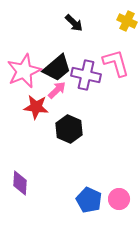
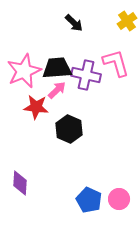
yellow cross: rotated 30 degrees clockwise
black trapezoid: rotated 144 degrees counterclockwise
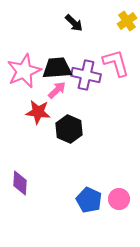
red star: moved 2 px right, 5 px down
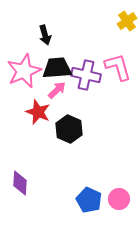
black arrow: moved 29 px left, 12 px down; rotated 30 degrees clockwise
pink L-shape: moved 2 px right, 4 px down
red star: rotated 15 degrees clockwise
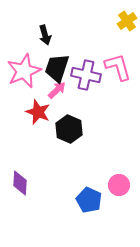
black trapezoid: rotated 68 degrees counterclockwise
pink circle: moved 14 px up
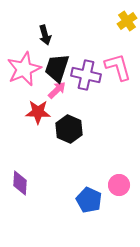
pink star: moved 2 px up
red star: rotated 20 degrees counterclockwise
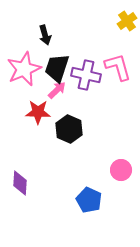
pink circle: moved 2 px right, 15 px up
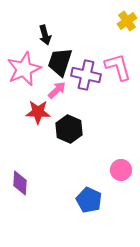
black trapezoid: moved 3 px right, 6 px up
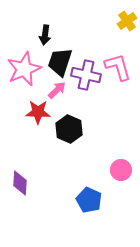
black arrow: rotated 24 degrees clockwise
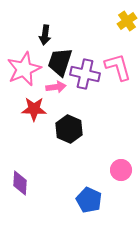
purple cross: moved 1 px left, 1 px up
pink arrow: moved 1 px left, 3 px up; rotated 36 degrees clockwise
red star: moved 4 px left, 3 px up
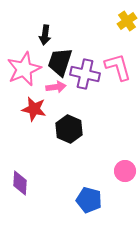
red star: rotated 10 degrees clockwise
pink circle: moved 4 px right, 1 px down
blue pentagon: rotated 10 degrees counterclockwise
